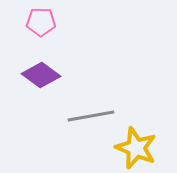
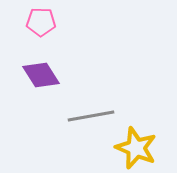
purple diamond: rotated 21 degrees clockwise
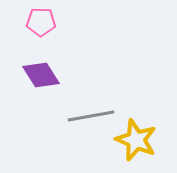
yellow star: moved 8 px up
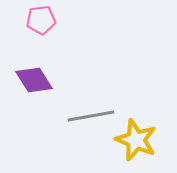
pink pentagon: moved 2 px up; rotated 8 degrees counterclockwise
purple diamond: moved 7 px left, 5 px down
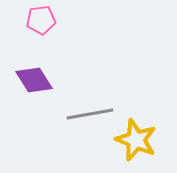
gray line: moved 1 px left, 2 px up
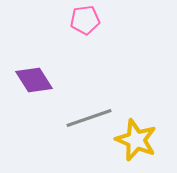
pink pentagon: moved 44 px right
gray line: moved 1 px left, 4 px down; rotated 9 degrees counterclockwise
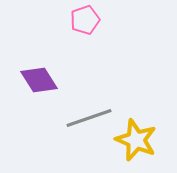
pink pentagon: rotated 12 degrees counterclockwise
purple diamond: moved 5 px right
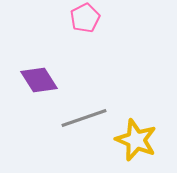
pink pentagon: moved 2 px up; rotated 8 degrees counterclockwise
gray line: moved 5 px left
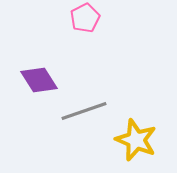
gray line: moved 7 px up
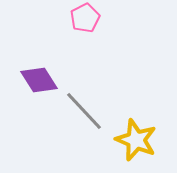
gray line: rotated 66 degrees clockwise
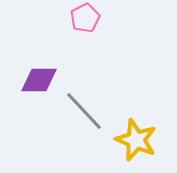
purple diamond: rotated 57 degrees counterclockwise
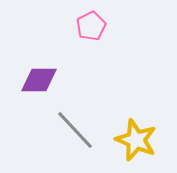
pink pentagon: moved 6 px right, 8 px down
gray line: moved 9 px left, 19 px down
